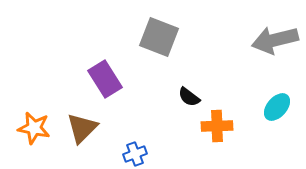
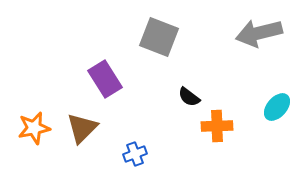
gray arrow: moved 16 px left, 7 px up
orange star: rotated 24 degrees counterclockwise
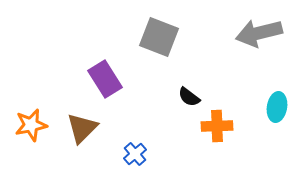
cyan ellipse: rotated 32 degrees counterclockwise
orange star: moved 3 px left, 3 px up
blue cross: rotated 20 degrees counterclockwise
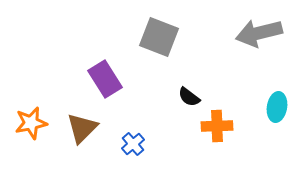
orange star: moved 2 px up
blue cross: moved 2 px left, 10 px up
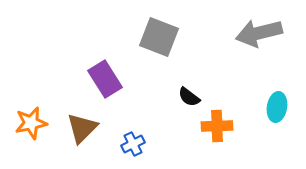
blue cross: rotated 15 degrees clockwise
